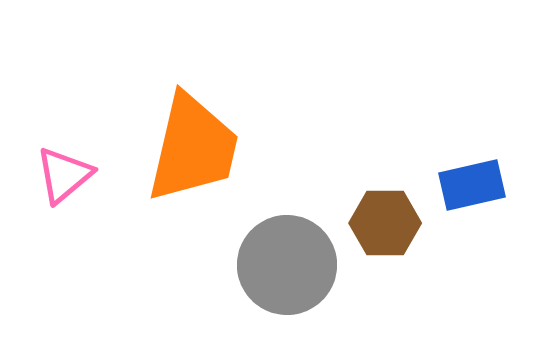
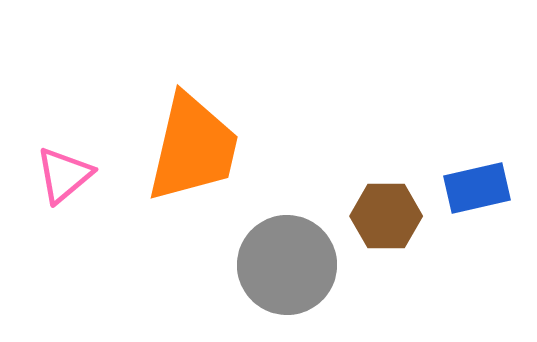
blue rectangle: moved 5 px right, 3 px down
brown hexagon: moved 1 px right, 7 px up
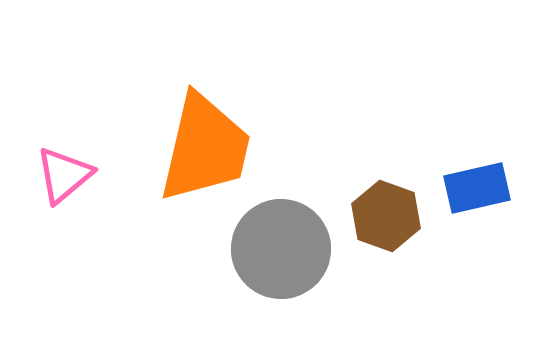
orange trapezoid: moved 12 px right
brown hexagon: rotated 20 degrees clockwise
gray circle: moved 6 px left, 16 px up
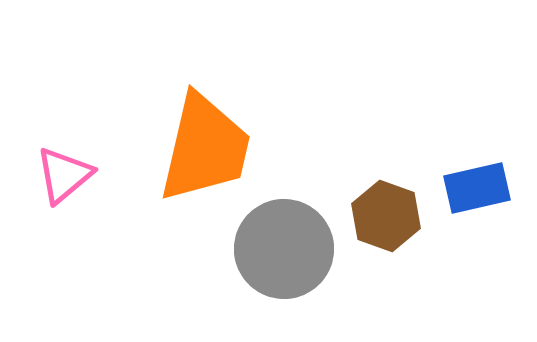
gray circle: moved 3 px right
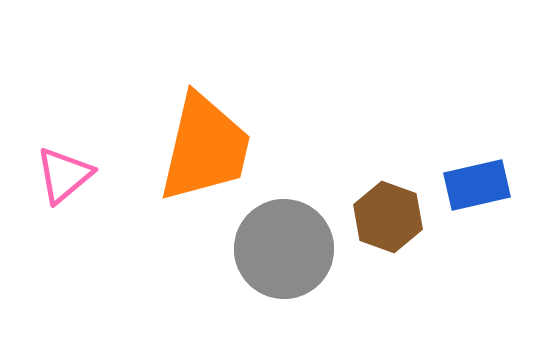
blue rectangle: moved 3 px up
brown hexagon: moved 2 px right, 1 px down
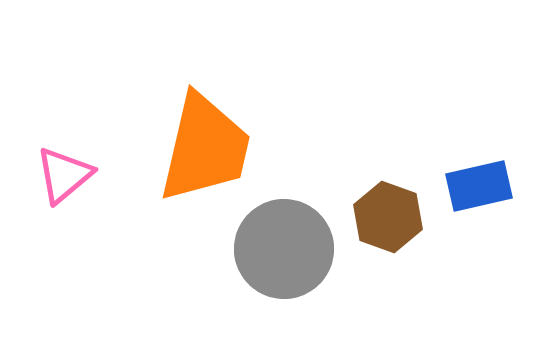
blue rectangle: moved 2 px right, 1 px down
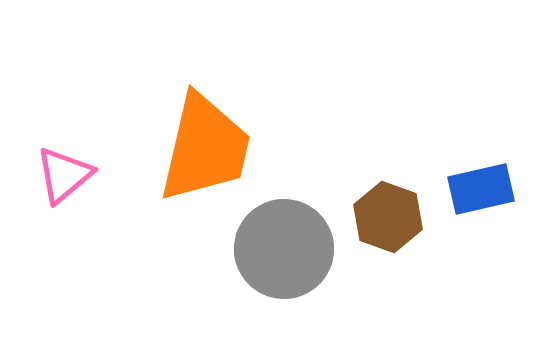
blue rectangle: moved 2 px right, 3 px down
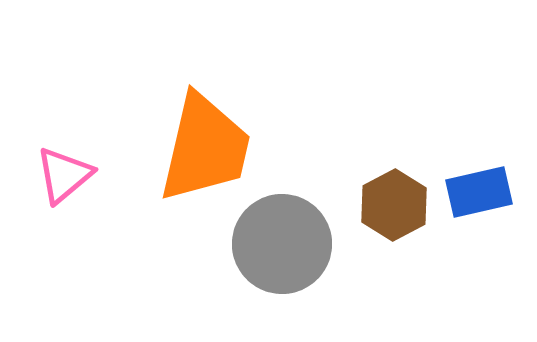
blue rectangle: moved 2 px left, 3 px down
brown hexagon: moved 6 px right, 12 px up; rotated 12 degrees clockwise
gray circle: moved 2 px left, 5 px up
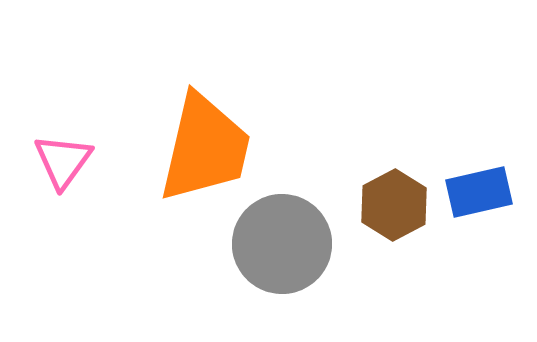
pink triangle: moved 1 px left, 14 px up; rotated 14 degrees counterclockwise
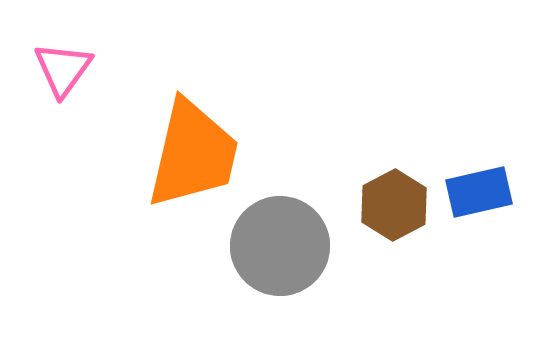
orange trapezoid: moved 12 px left, 6 px down
pink triangle: moved 92 px up
gray circle: moved 2 px left, 2 px down
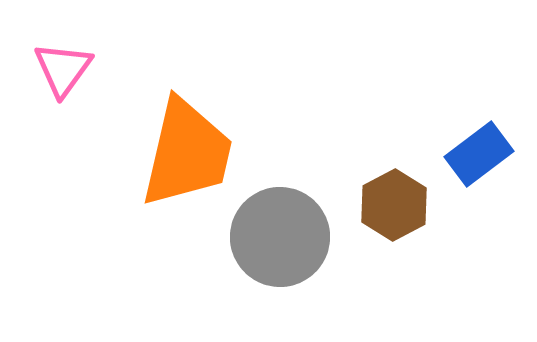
orange trapezoid: moved 6 px left, 1 px up
blue rectangle: moved 38 px up; rotated 24 degrees counterclockwise
gray circle: moved 9 px up
